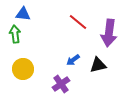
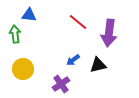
blue triangle: moved 6 px right, 1 px down
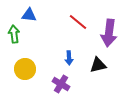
green arrow: moved 1 px left
blue arrow: moved 4 px left, 2 px up; rotated 56 degrees counterclockwise
yellow circle: moved 2 px right
purple cross: rotated 24 degrees counterclockwise
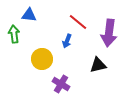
blue arrow: moved 2 px left, 17 px up; rotated 24 degrees clockwise
yellow circle: moved 17 px right, 10 px up
